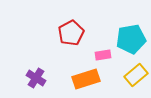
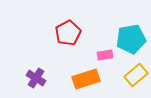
red pentagon: moved 3 px left
pink rectangle: moved 2 px right
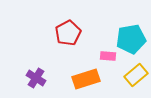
pink rectangle: moved 3 px right, 1 px down; rotated 14 degrees clockwise
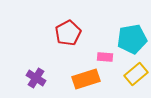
cyan pentagon: moved 1 px right
pink rectangle: moved 3 px left, 1 px down
yellow rectangle: moved 1 px up
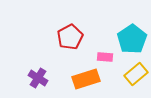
red pentagon: moved 2 px right, 4 px down
cyan pentagon: rotated 24 degrees counterclockwise
purple cross: moved 2 px right
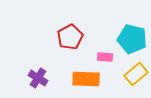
cyan pentagon: rotated 24 degrees counterclockwise
orange rectangle: rotated 20 degrees clockwise
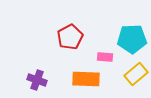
cyan pentagon: rotated 16 degrees counterclockwise
purple cross: moved 1 px left, 2 px down; rotated 12 degrees counterclockwise
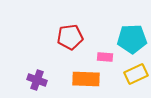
red pentagon: rotated 20 degrees clockwise
yellow rectangle: rotated 15 degrees clockwise
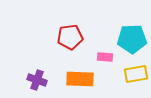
yellow rectangle: rotated 15 degrees clockwise
orange rectangle: moved 6 px left
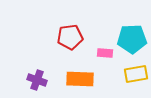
pink rectangle: moved 4 px up
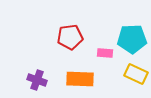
yellow rectangle: rotated 35 degrees clockwise
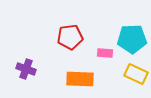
purple cross: moved 11 px left, 11 px up
